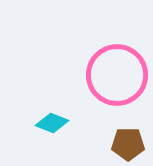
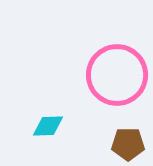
cyan diamond: moved 4 px left, 3 px down; rotated 24 degrees counterclockwise
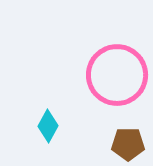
cyan diamond: rotated 60 degrees counterclockwise
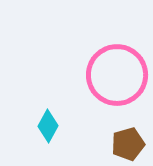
brown pentagon: rotated 16 degrees counterclockwise
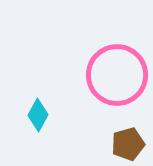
cyan diamond: moved 10 px left, 11 px up
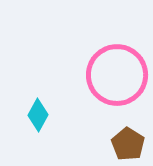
brown pentagon: rotated 24 degrees counterclockwise
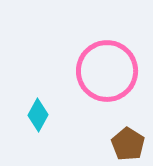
pink circle: moved 10 px left, 4 px up
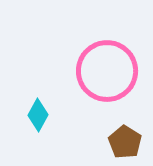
brown pentagon: moved 3 px left, 2 px up
